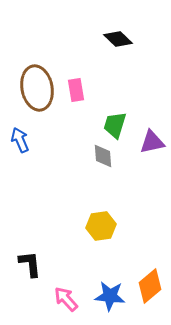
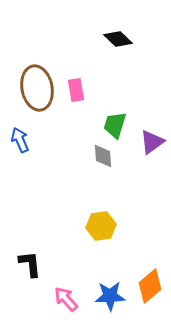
purple triangle: rotated 24 degrees counterclockwise
blue star: rotated 8 degrees counterclockwise
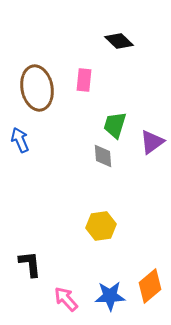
black diamond: moved 1 px right, 2 px down
pink rectangle: moved 8 px right, 10 px up; rotated 15 degrees clockwise
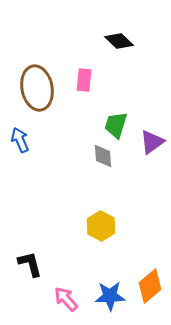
green trapezoid: moved 1 px right
yellow hexagon: rotated 24 degrees counterclockwise
black L-shape: rotated 8 degrees counterclockwise
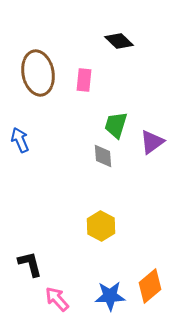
brown ellipse: moved 1 px right, 15 px up
pink arrow: moved 9 px left
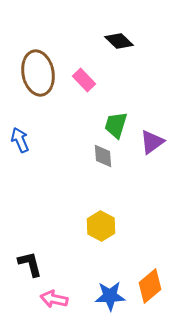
pink rectangle: rotated 50 degrees counterclockwise
pink arrow: moved 3 px left; rotated 36 degrees counterclockwise
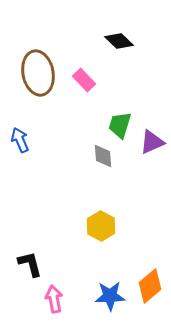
green trapezoid: moved 4 px right
purple triangle: rotated 12 degrees clockwise
pink arrow: rotated 68 degrees clockwise
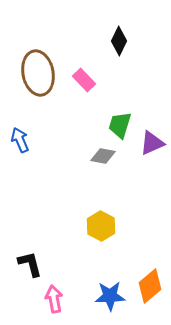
black diamond: rotated 72 degrees clockwise
purple triangle: moved 1 px down
gray diamond: rotated 75 degrees counterclockwise
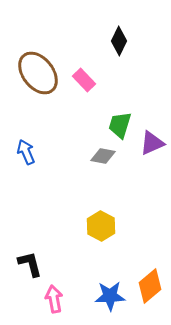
brown ellipse: rotated 27 degrees counterclockwise
blue arrow: moved 6 px right, 12 px down
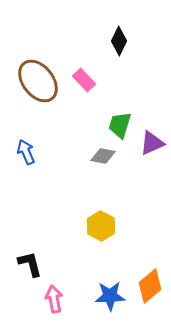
brown ellipse: moved 8 px down
